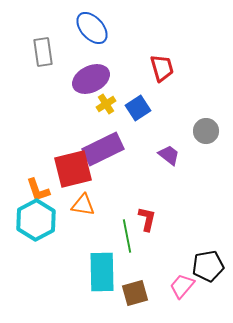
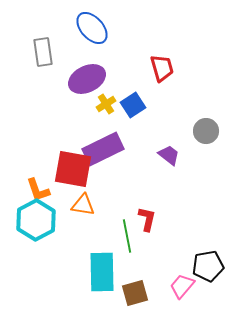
purple ellipse: moved 4 px left
blue square: moved 5 px left, 3 px up
red square: rotated 24 degrees clockwise
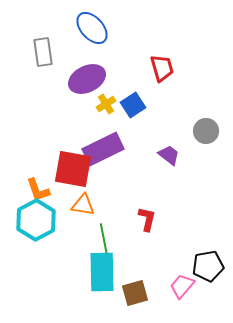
green line: moved 23 px left, 4 px down
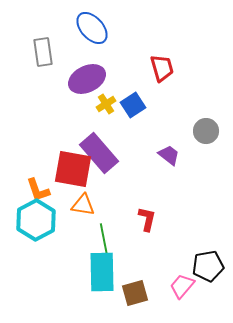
purple rectangle: moved 4 px left, 4 px down; rotated 75 degrees clockwise
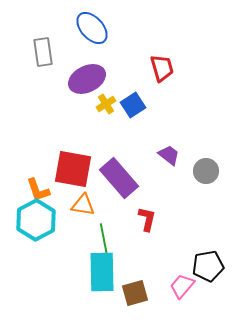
gray circle: moved 40 px down
purple rectangle: moved 20 px right, 25 px down
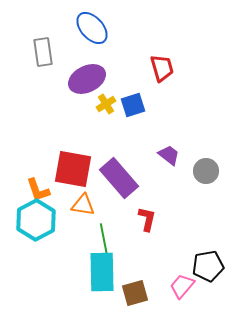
blue square: rotated 15 degrees clockwise
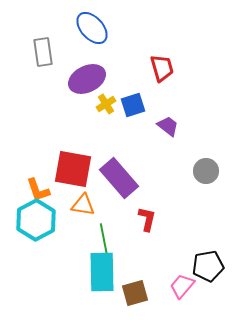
purple trapezoid: moved 1 px left, 29 px up
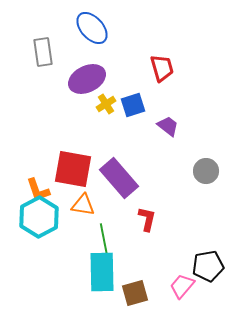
cyan hexagon: moved 3 px right, 3 px up
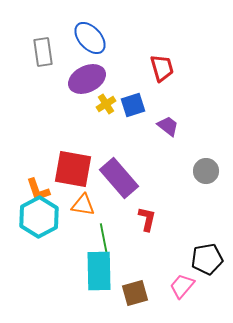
blue ellipse: moved 2 px left, 10 px down
black pentagon: moved 1 px left, 7 px up
cyan rectangle: moved 3 px left, 1 px up
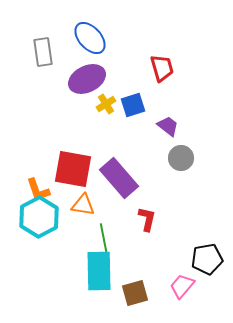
gray circle: moved 25 px left, 13 px up
